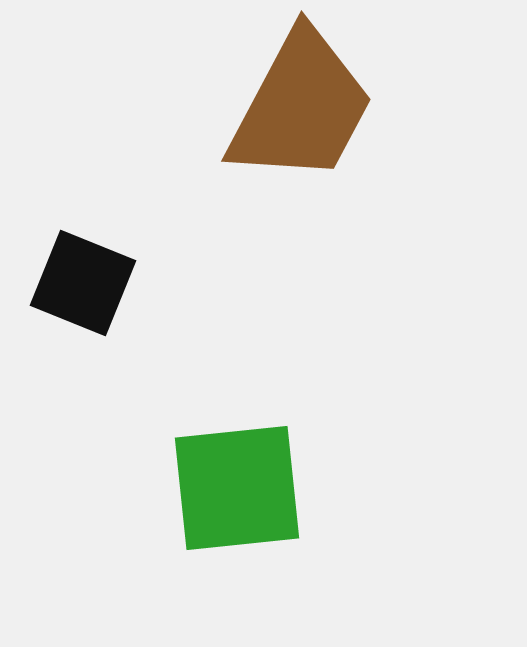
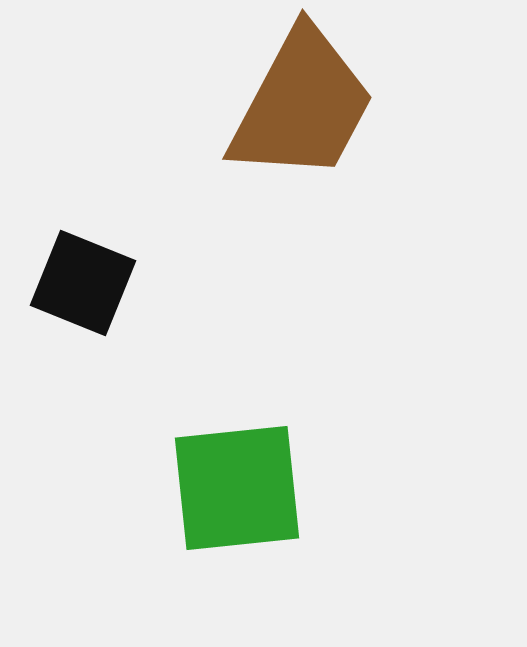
brown trapezoid: moved 1 px right, 2 px up
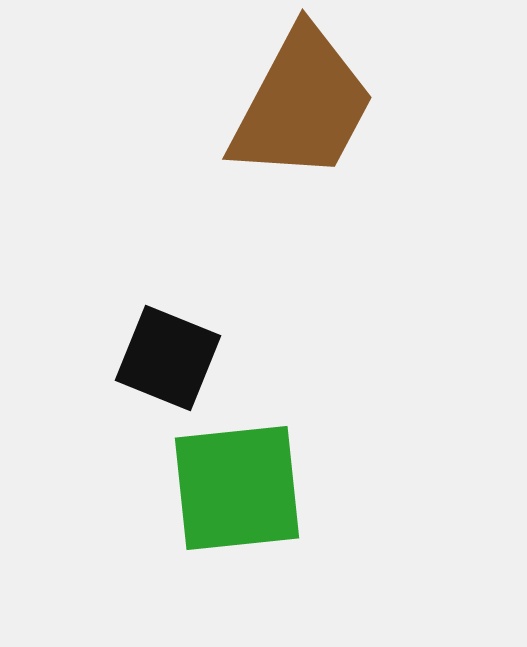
black square: moved 85 px right, 75 px down
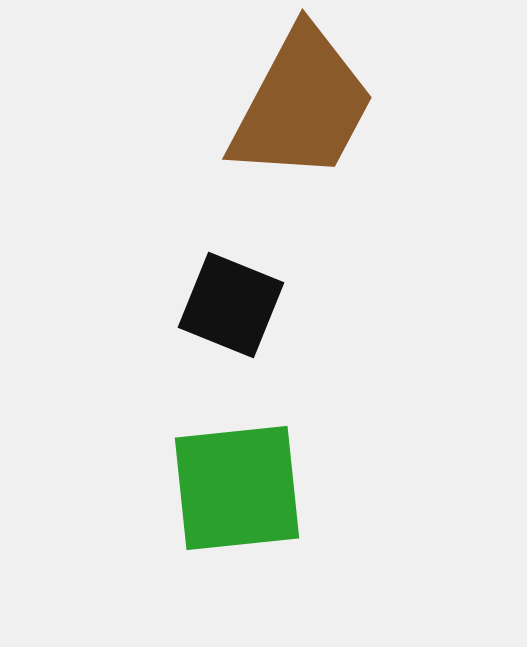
black square: moved 63 px right, 53 px up
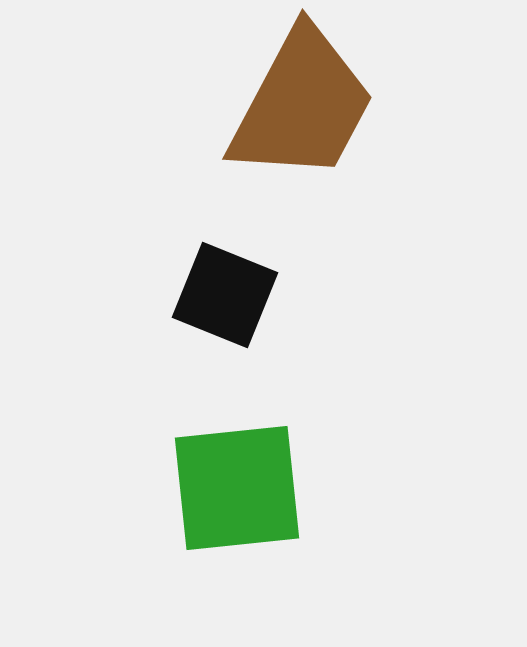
black square: moved 6 px left, 10 px up
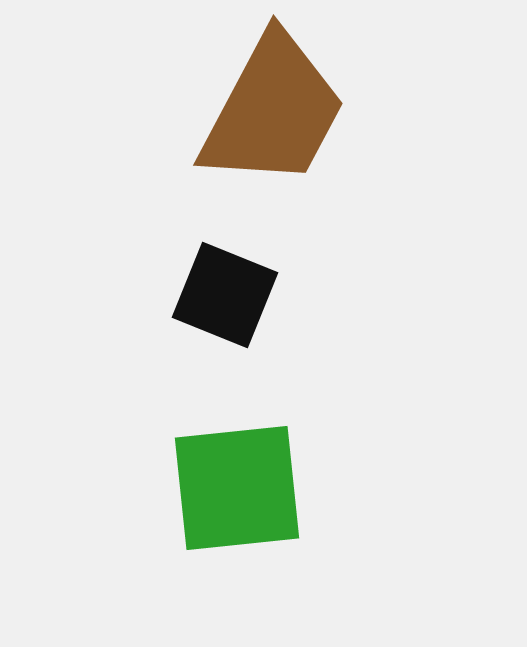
brown trapezoid: moved 29 px left, 6 px down
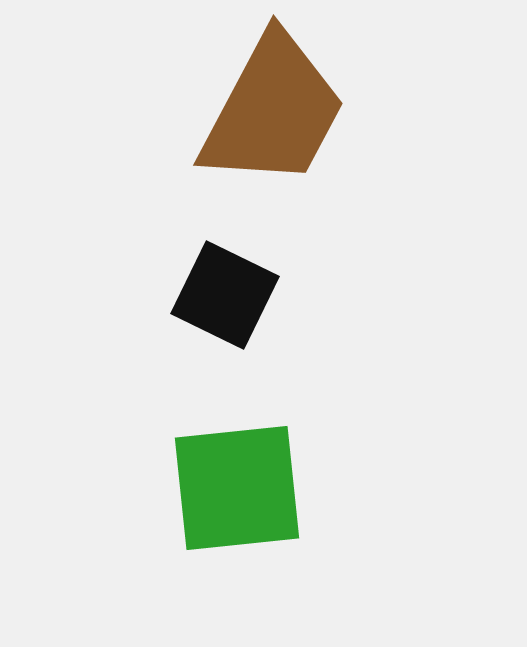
black square: rotated 4 degrees clockwise
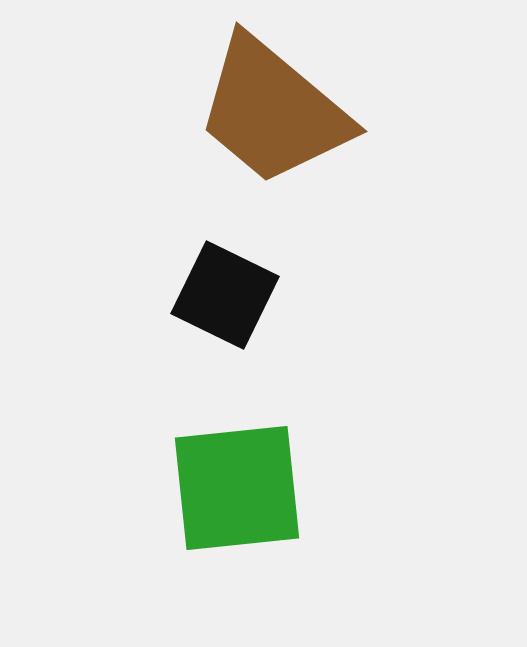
brown trapezoid: rotated 102 degrees clockwise
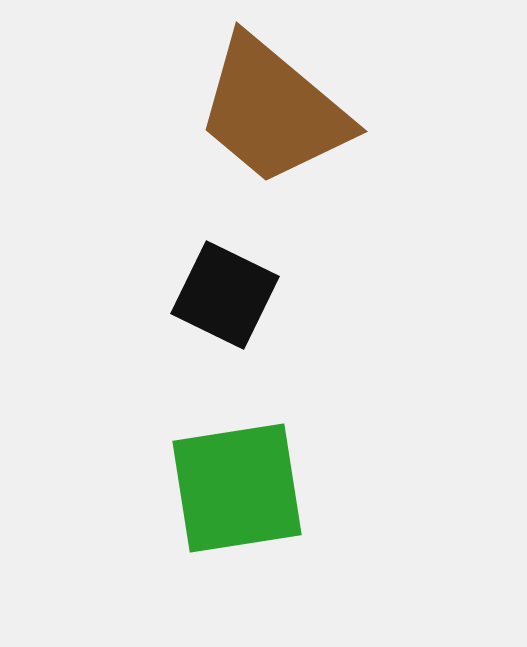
green square: rotated 3 degrees counterclockwise
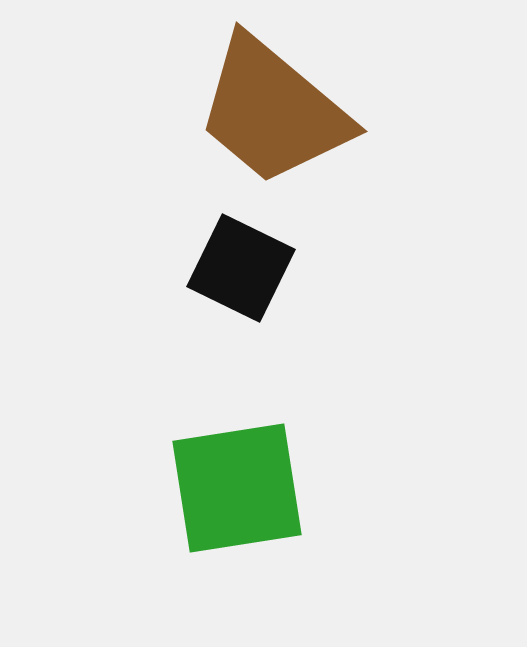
black square: moved 16 px right, 27 px up
